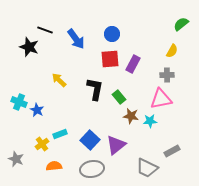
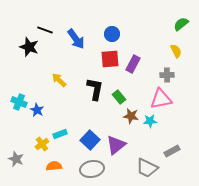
yellow semicircle: moved 4 px right; rotated 56 degrees counterclockwise
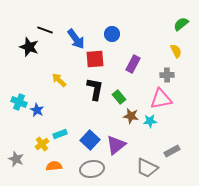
red square: moved 15 px left
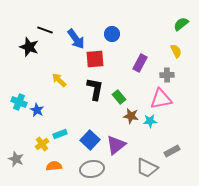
purple rectangle: moved 7 px right, 1 px up
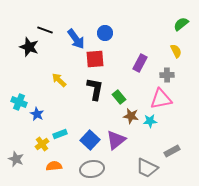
blue circle: moved 7 px left, 1 px up
blue star: moved 4 px down
purple triangle: moved 5 px up
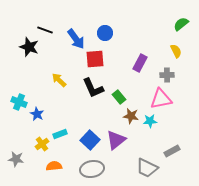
black L-shape: moved 2 px left, 1 px up; rotated 145 degrees clockwise
gray star: rotated 14 degrees counterclockwise
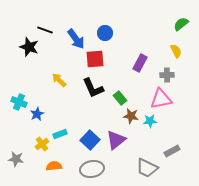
green rectangle: moved 1 px right, 1 px down
blue star: rotated 16 degrees clockwise
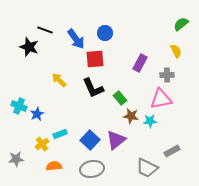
cyan cross: moved 4 px down
gray star: rotated 14 degrees counterclockwise
